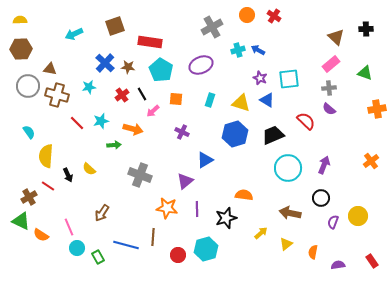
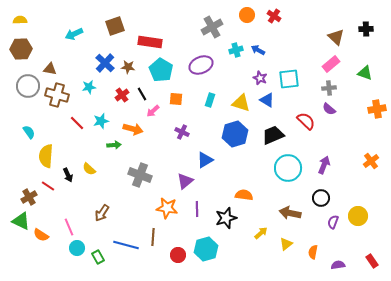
cyan cross at (238, 50): moved 2 px left
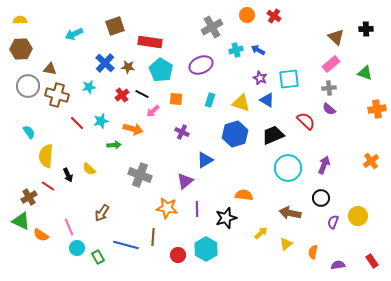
black line at (142, 94): rotated 32 degrees counterclockwise
cyan hexagon at (206, 249): rotated 15 degrees counterclockwise
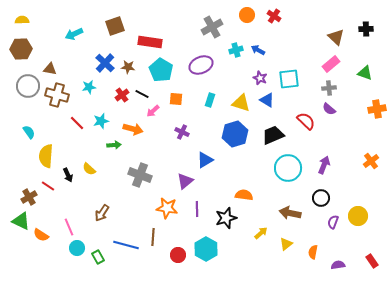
yellow semicircle at (20, 20): moved 2 px right
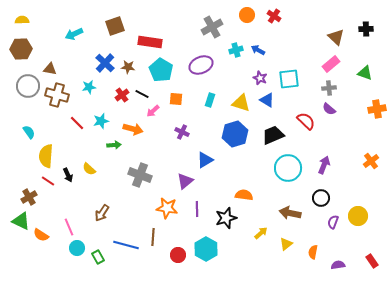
red line at (48, 186): moved 5 px up
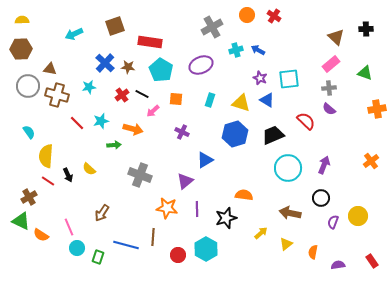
green rectangle at (98, 257): rotated 48 degrees clockwise
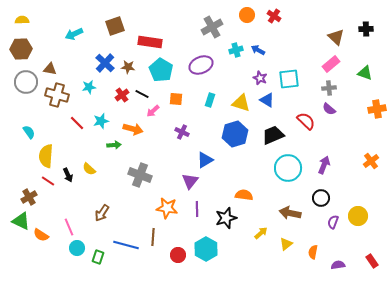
gray circle at (28, 86): moved 2 px left, 4 px up
purple triangle at (185, 181): moved 5 px right; rotated 12 degrees counterclockwise
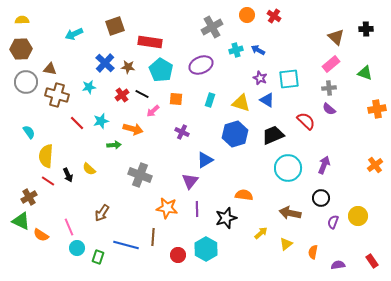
orange cross at (371, 161): moved 4 px right, 4 px down
